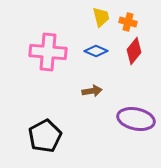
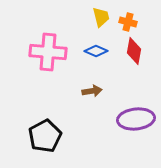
red diamond: rotated 28 degrees counterclockwise
purple ellipse: rotated 18 degrees counterclockwise
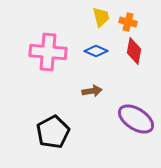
purple ellipse: rotated 39 degrees clockwise
black pentagon: moved 8 px right, 4 px up
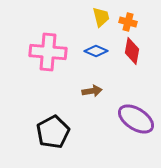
red diamond: moved 2 px left
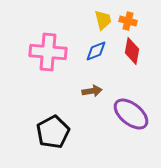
yellow trapezoid: moved 2 px right, 3 px down
orange cross: moved 1 px up
blue diamond: rotated 45 degrees counterclockwise
purple ellipse: moved 5 px left, 5 px up; rotated 6 degrees clockwise
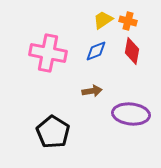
yellow trapezoid: rotated 110 degrees counterclockwise
pink cross: moved 1 px down; rotated 6 degrees clockwise
purple ellipse: rotated 33 degrees counterclockwise
black pentagon: rotated 12 degrees counterclockwise
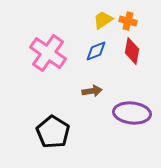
pink cross: rotated 24 degrees clockwise
purple ellipse: moved 1 px right, 1 px up
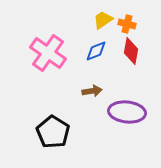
orange cross: moved 1 px left, 3 px down
red diamond: moved 1 px left
purple ellipse: moved 5 px left, 1 px up
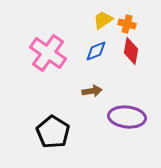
purple ellipse: moved 5 px down
